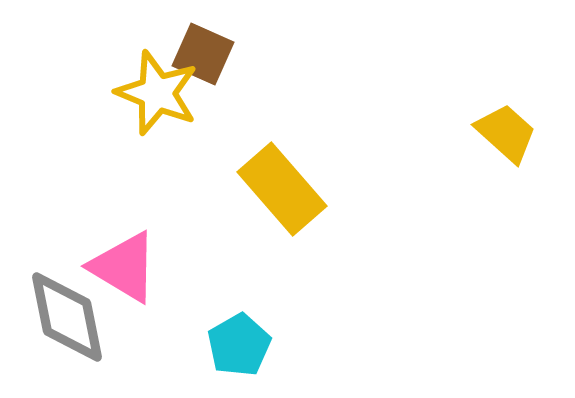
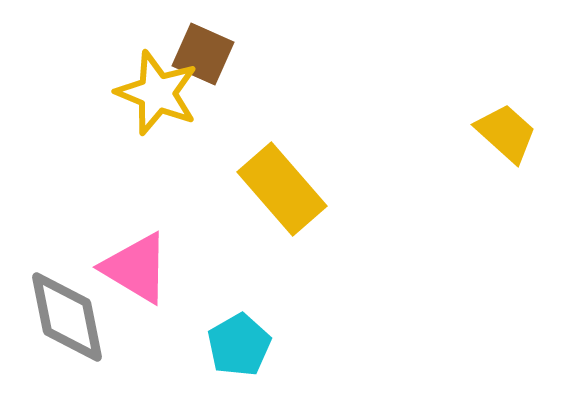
pink triangle: moved 12 px right, 1 px down
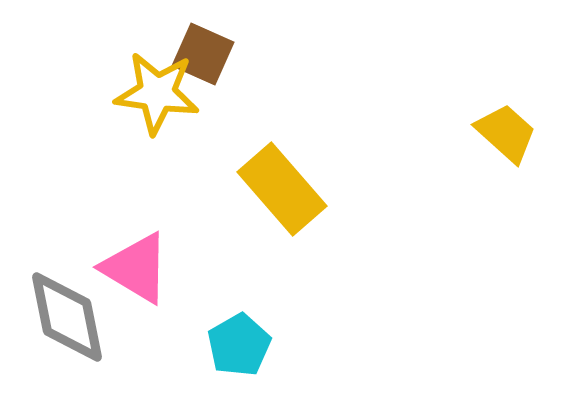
yellow star: rotated 14 degrees counterclockwise
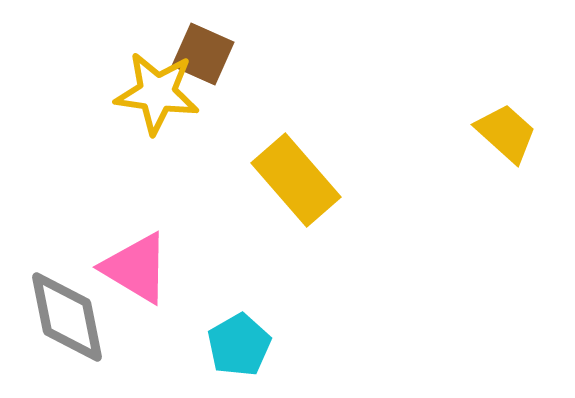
yellow rectangle: moved 14 px right, 9 px up
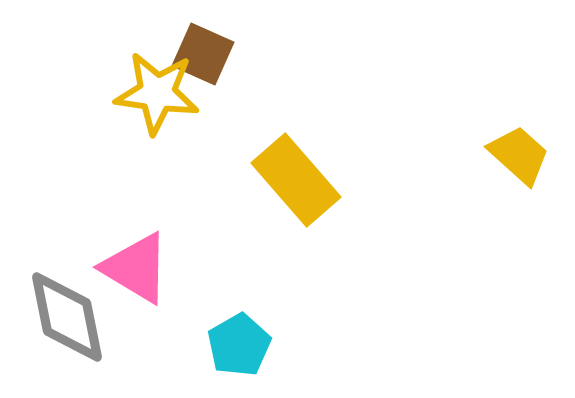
yellow trapezoid: moved 13 px right, 22 px down
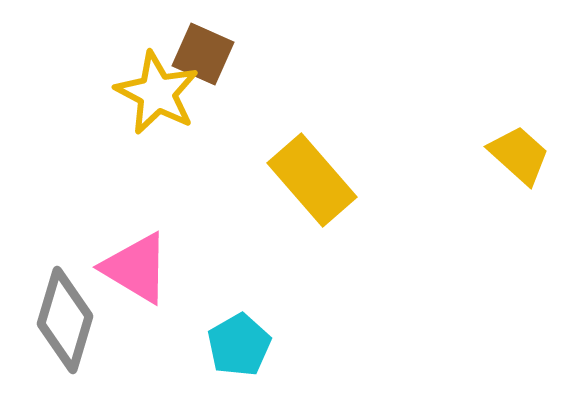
yellow star: rotated 20 degrees clockwise
yellow rectangle: moved 16 px right
gray diamond: moved 2 px left, 3 px down; rotated 28 degrees clockwise
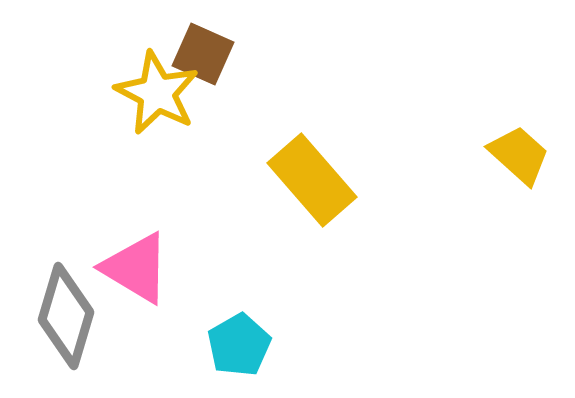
gray diamond: moved 1 px right, 4 px up
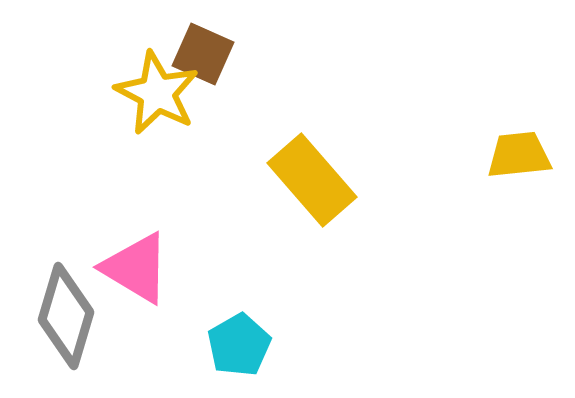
yellow trapezoid: rotated 48 degrees counterclockwise
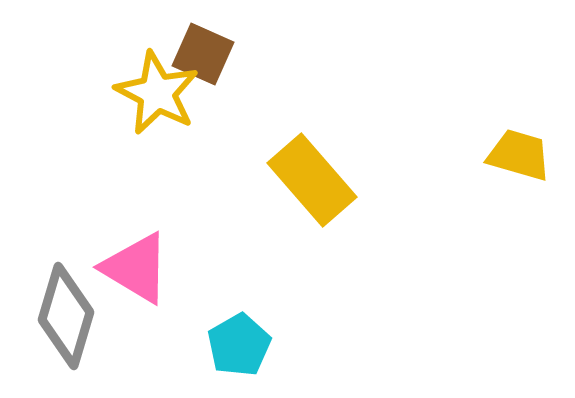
yellow trapezoid: rotated 22 degrees clockwise
